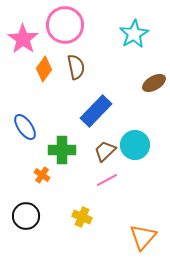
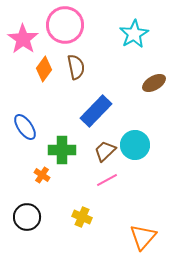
black circle: moved 1 px right, 1 px down
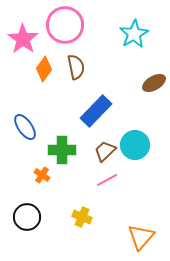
orange triangle: moved 2 px left
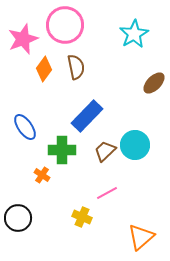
pink star: rotated 16 degrees clockwise
brown ellipse: rotated 15 degrees counterclockwise
blue rectangle: moved 9 px left, 5 px down
pink line: moved 13 px down
black circle: moved 9 px left, 1 px down
orange triangle: rotated 8 degrees clockwise
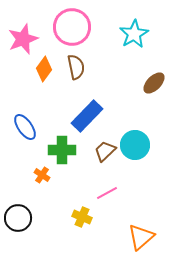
pink circle: moved 7 px right, 2 px down
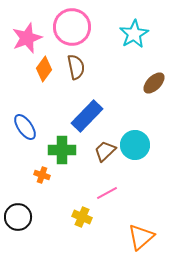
pink star: moved 4 px right, 1 px up
orange cross: rotated 14 degrees counterclockwise
black circle: moved 1 px up
